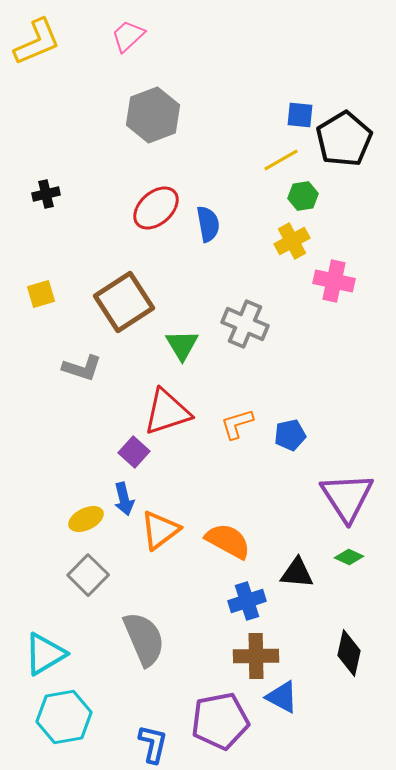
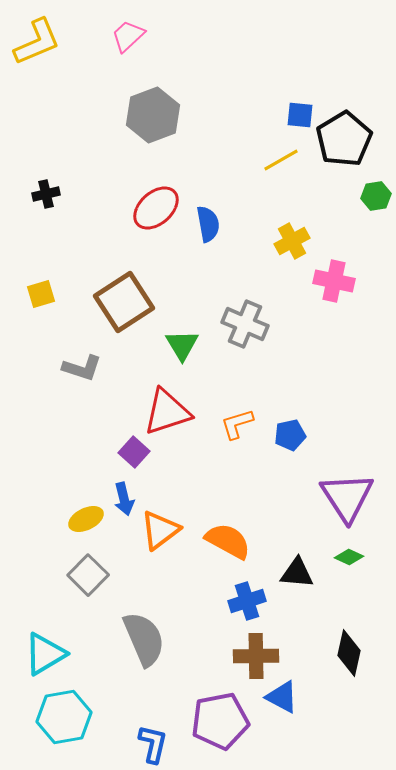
green hexagon: moved 73 px right
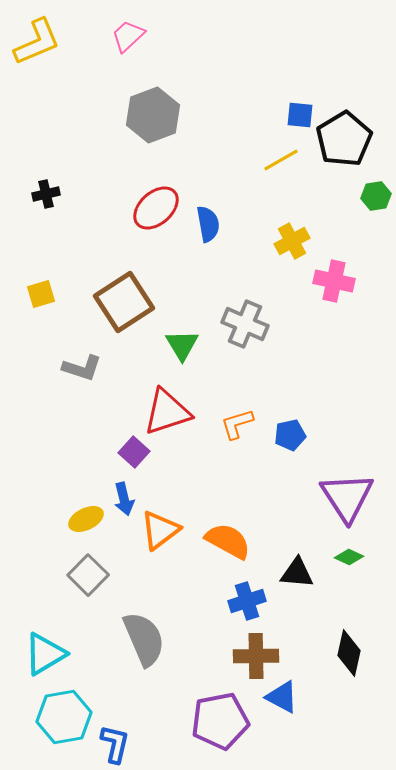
blue L-shape: moved 38 px left
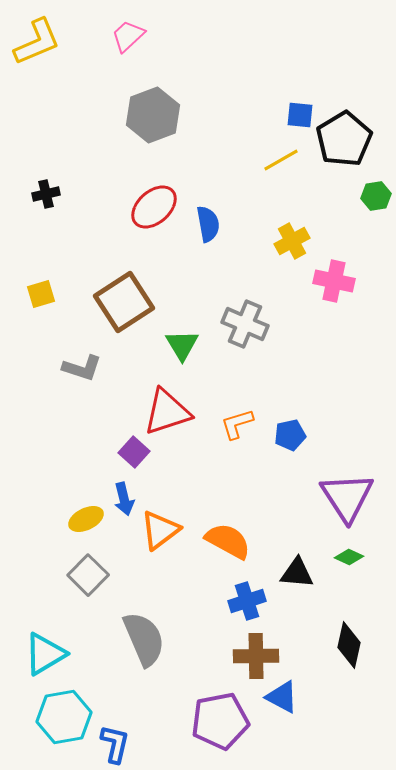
red ellipse: moved 2 px left, 1 px up
black diamond: moved 8 px up
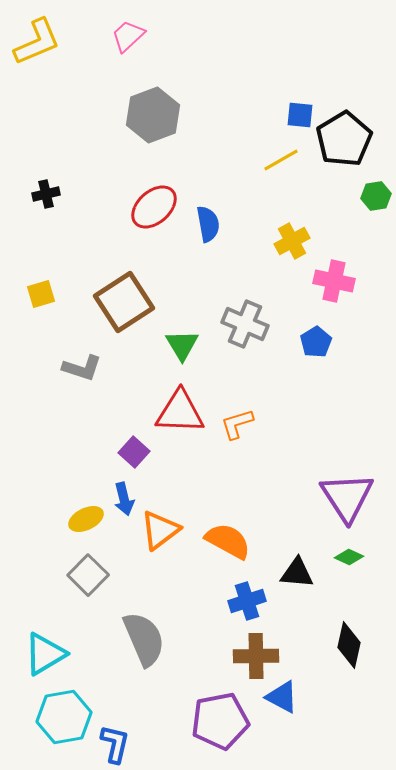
red triangle: moved 13 px right; rotated 20 degrees clockwise
blue pentagon: moved 26 px right, 93 px up; rotated 20 degrees counterclockwise
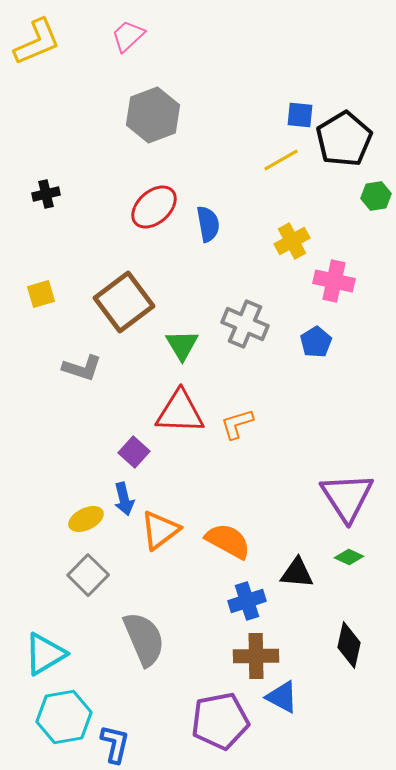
brown square: rotated 4 degrees counterclockwise
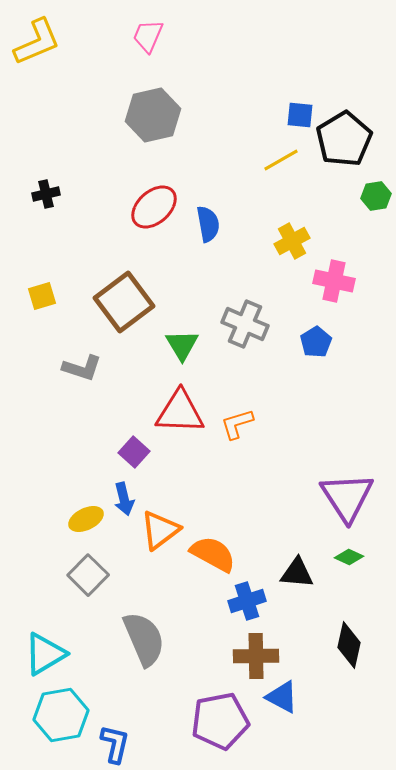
pink trapezoid: moved 20 px right; rotated 24 degrees counterclockwise
gray hexagon: rotated 8 degrees clockwise
yellow square: moved 1 px right, 2 px down
orange semicircle: moved 15 px left, 13 px down
cyan hexagon: moved 3 px left, 2 px up
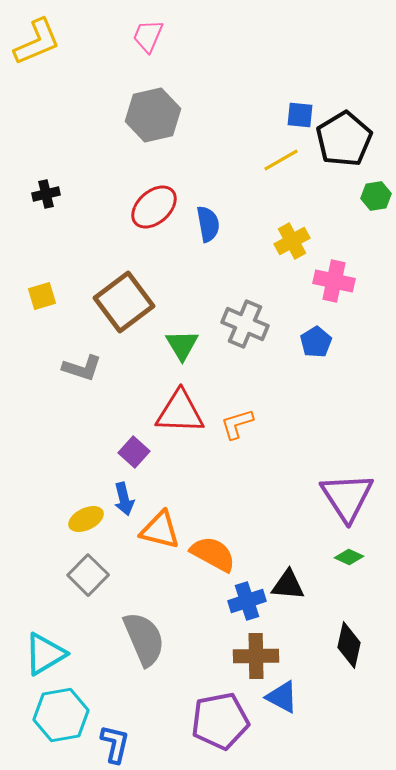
orange triangle: rotated 51 degrees clockwise
black triangle: moved 9 px left, 12 px down
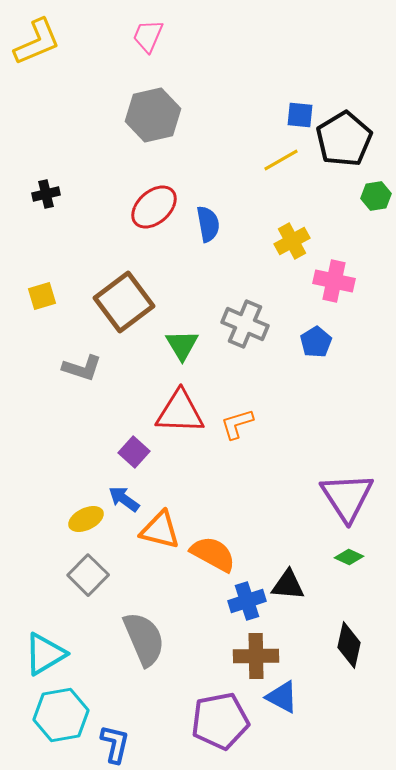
blue arrow: rotated 140 degrees clockwise
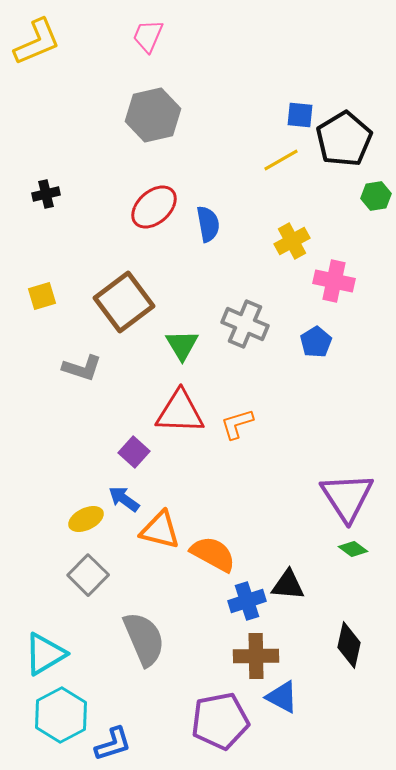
green diamond: moved 4 px right, 8 px up; rotated 12 degrees clockwise
cyan hexagon: rotated 18 degrees counterclockwise
blue L-shape: moved 2 px left; rotated 60 degrees clockwise
